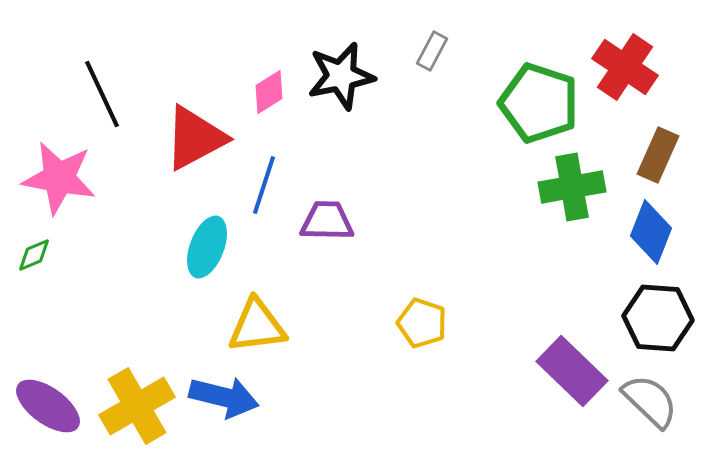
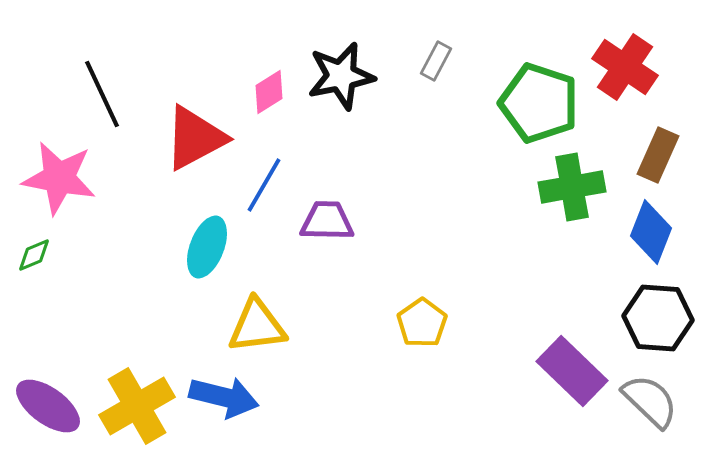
gray rectangle: moved 4 px right, 10 px down
blue line: rotated 12 degrees clockwise
yellow pentagon: rotated 18 degrees clockwise
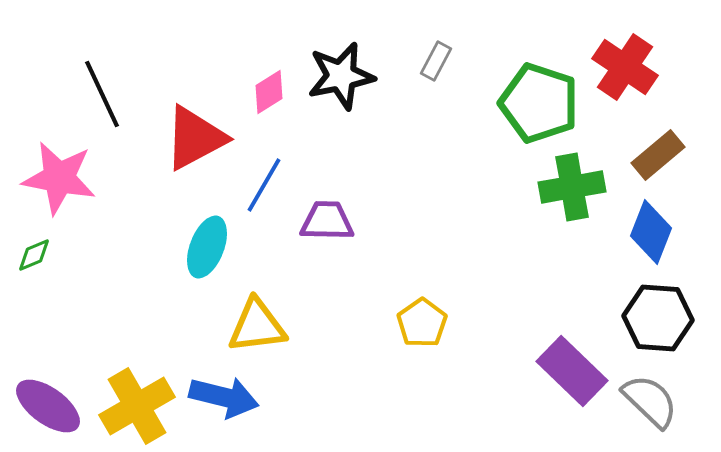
brown rectangle: rotated 26 degrees clockwise
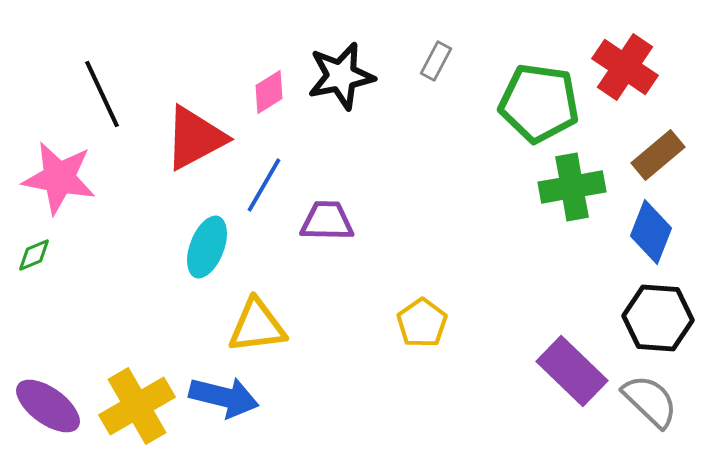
green pentagon: rotated 10 degrees counterclockwise
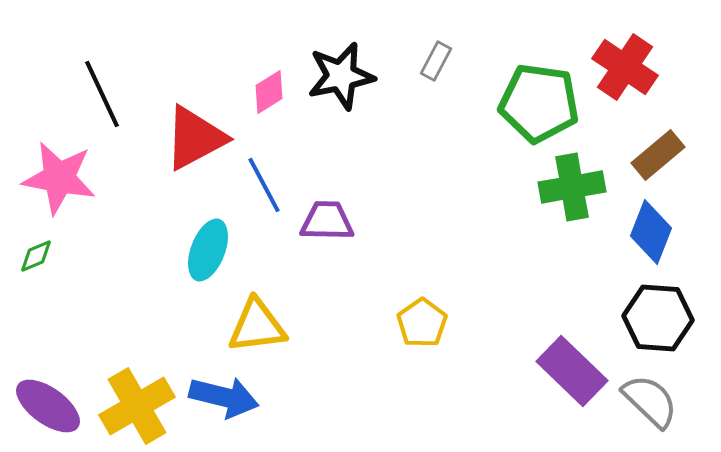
blue line: rotated 58 degrees counterclockwise
cyan ellipse: moved 1 px right, 3 px down
green diamond: moved 2 px right, 1 px down
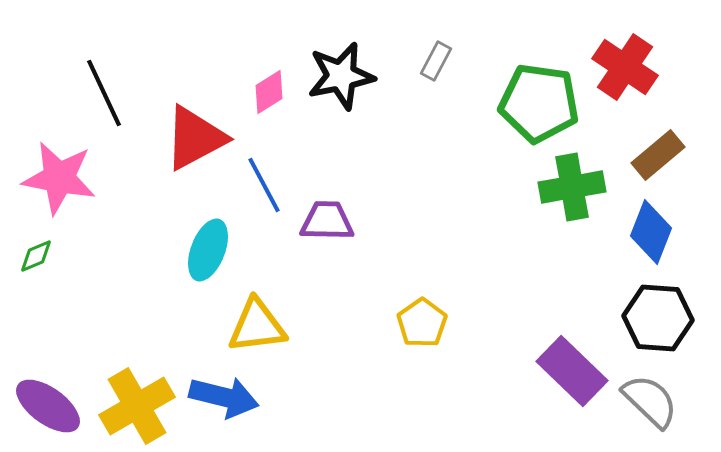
black line: moved 2 px right, 1 px up
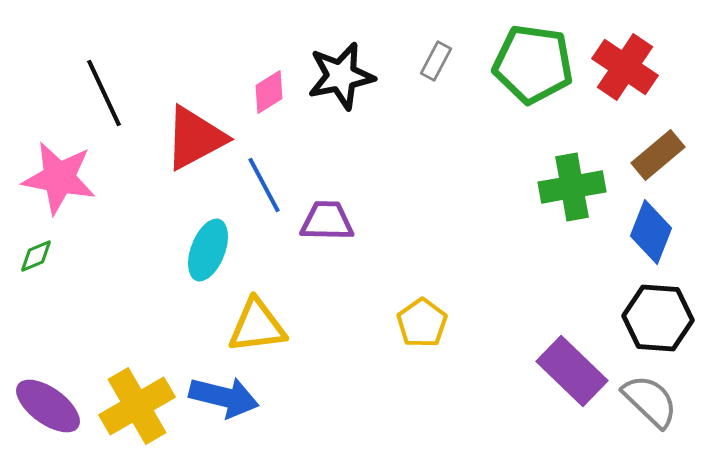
green pentagon: moved 6 px left, 39 px up
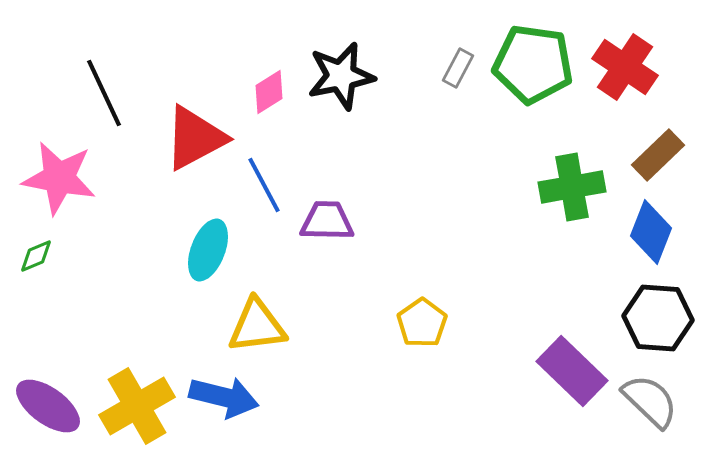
gray rectangle: moved 22 px right, 7 px down
brown rectangle: rotated 4 degrees counterclockwise
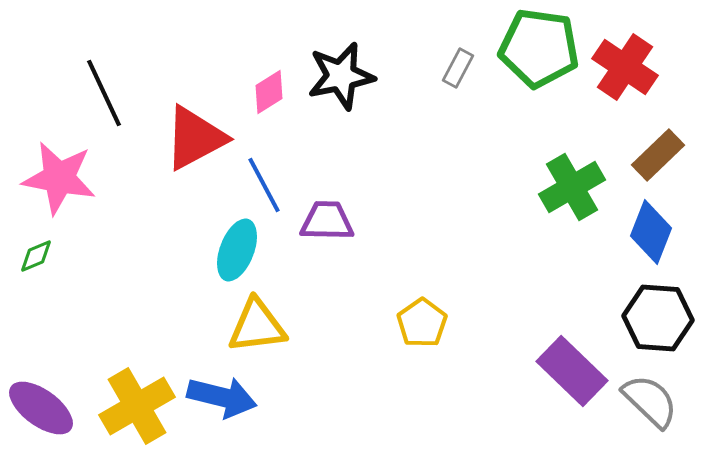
green pentagon: moved 6 px right, 16 px up
green cross: rotated 20 degrees counterclockwise
cyan ellipse: moved 29 px right
blue arrow: moved 2 px left
purple ellipse: moved 7 px left, 2 px down
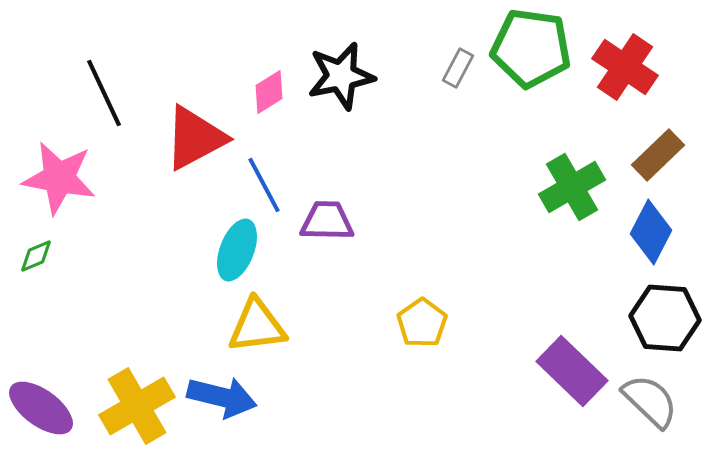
green pentagon: moved 8 px left
blue diamond: rotated 6 degrees clockwise
black hexagon: moved 7 px right
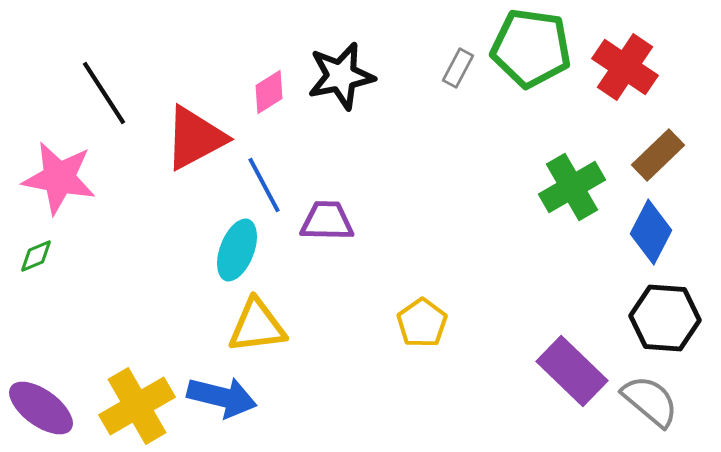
black line: rotated 8 degrees counterclockwise
gray semicircle: rotated 4 degrees counterclockwise
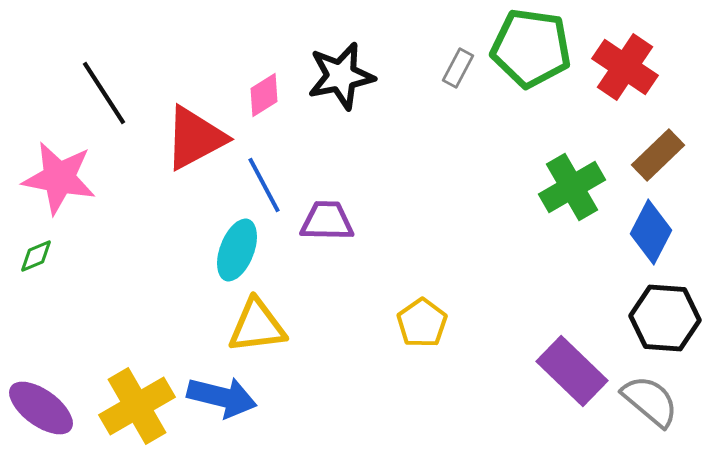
pink diamond: moved 5 px left, 3 px down
